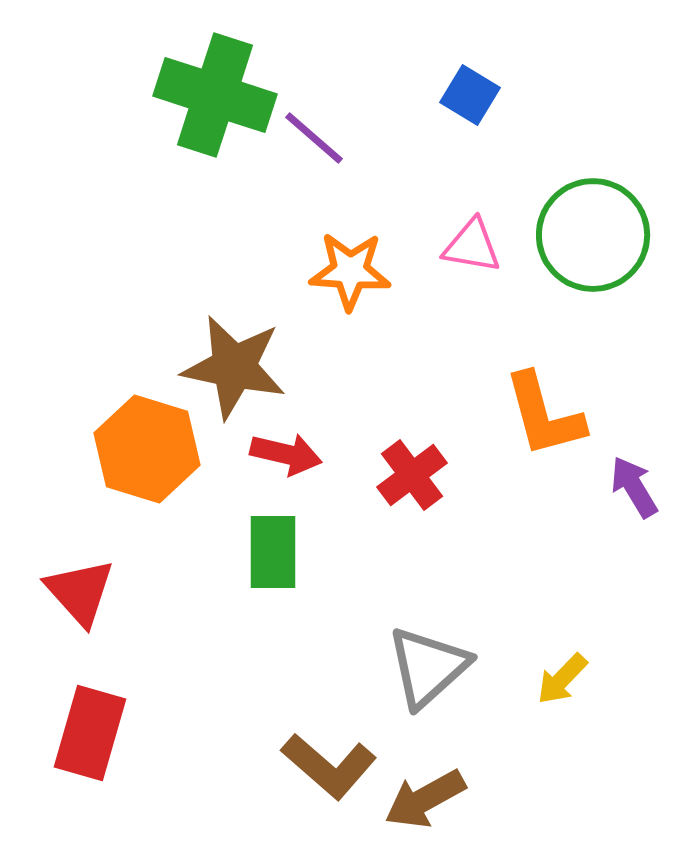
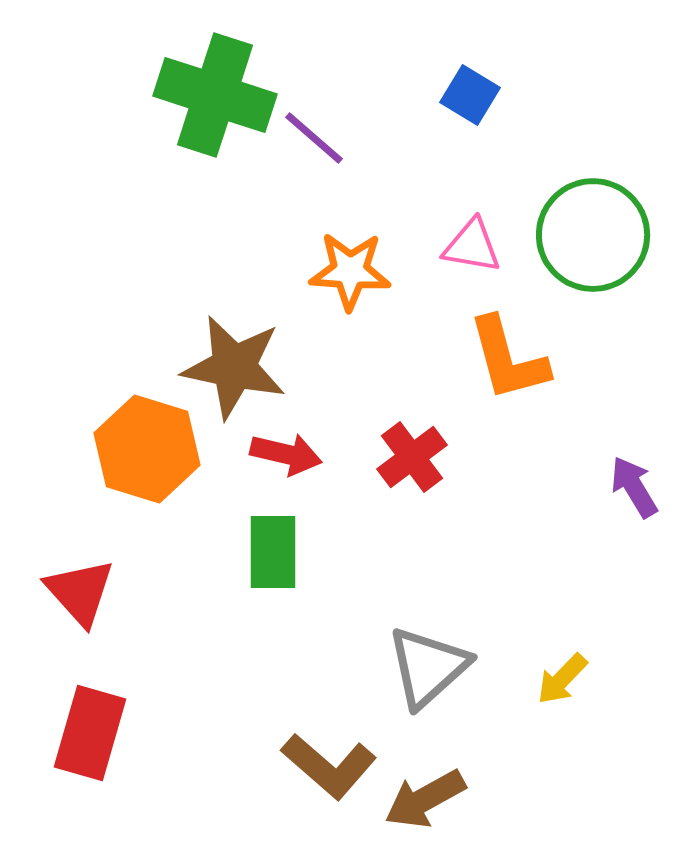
orange L-shape: moved 36 px left, 56 px up
red cross: moved 18 px up
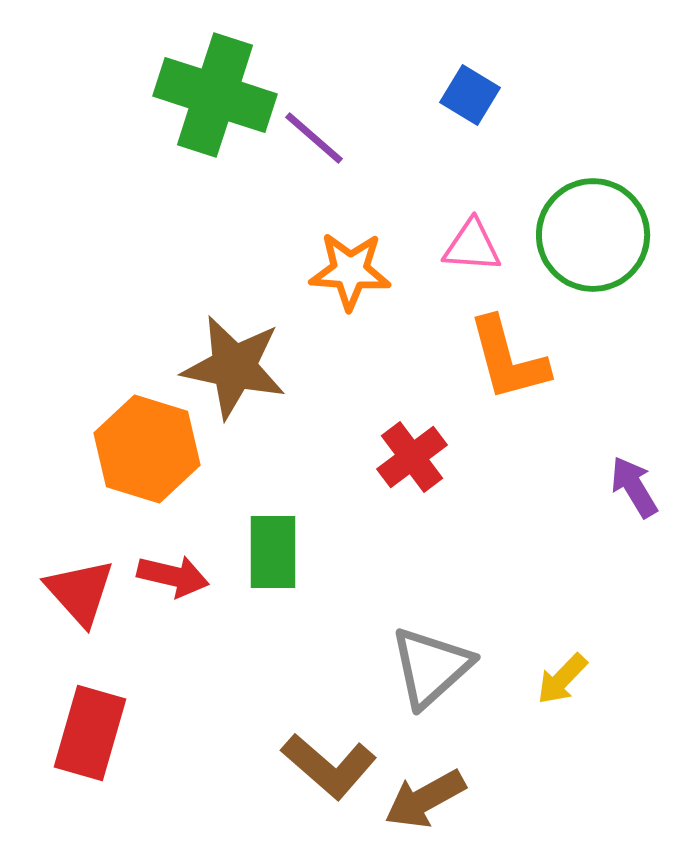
pink triangle: rotated 6 degrees counterclockwise
red arrow: moved 113 px left, 122 px down
gray triangle: moved 3 px right
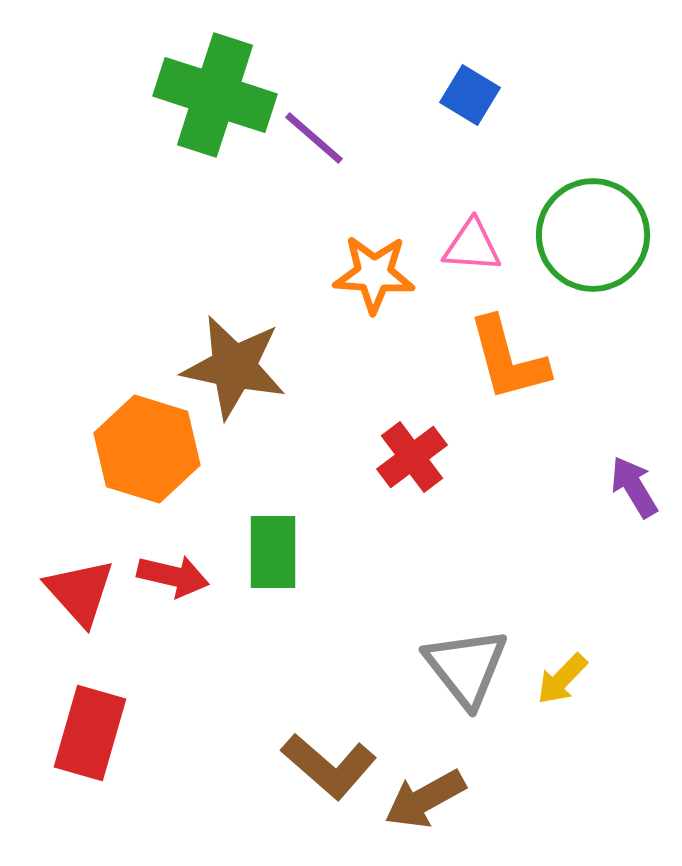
orange star: moved 24 px right, 3 px down
gray triangle: moved 35 px right; rotated 26 degrees counterclockwise
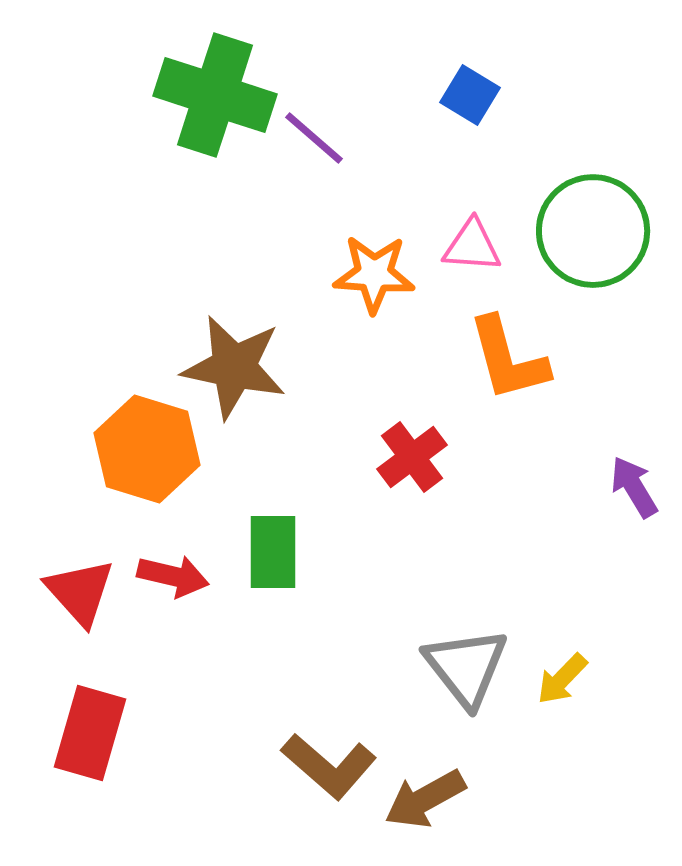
green circle: moved 4 px up
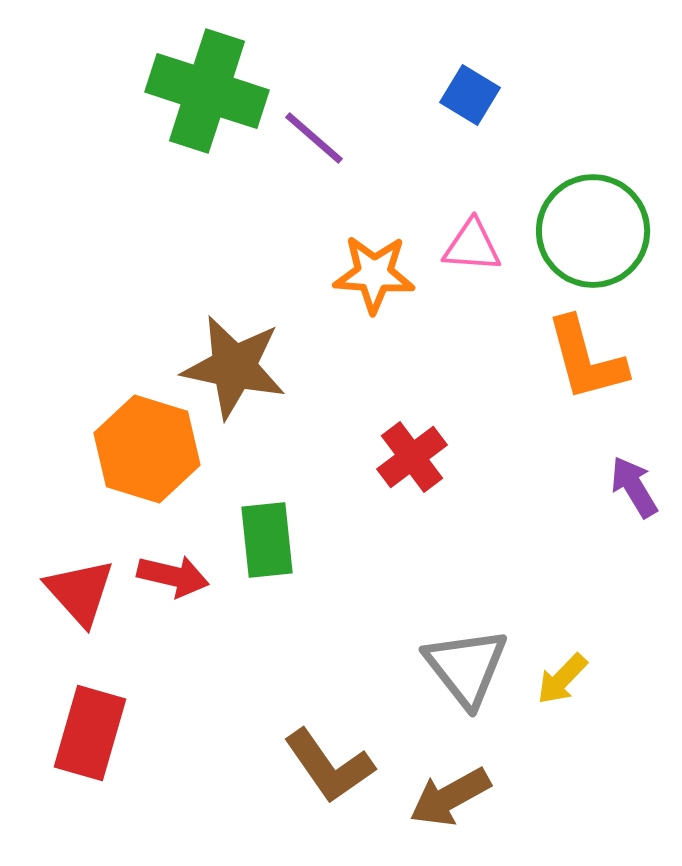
green cross: moved 8 px left, 4 px up
orange L-shape: moved 78 px right
green rectangle: moved 6 px left, 12 px up; rotated 6 degrees counterclockwise
brown L-shape: rotated 14 degrees clockwise
brown arrow: moved 25 px right, 2 px up
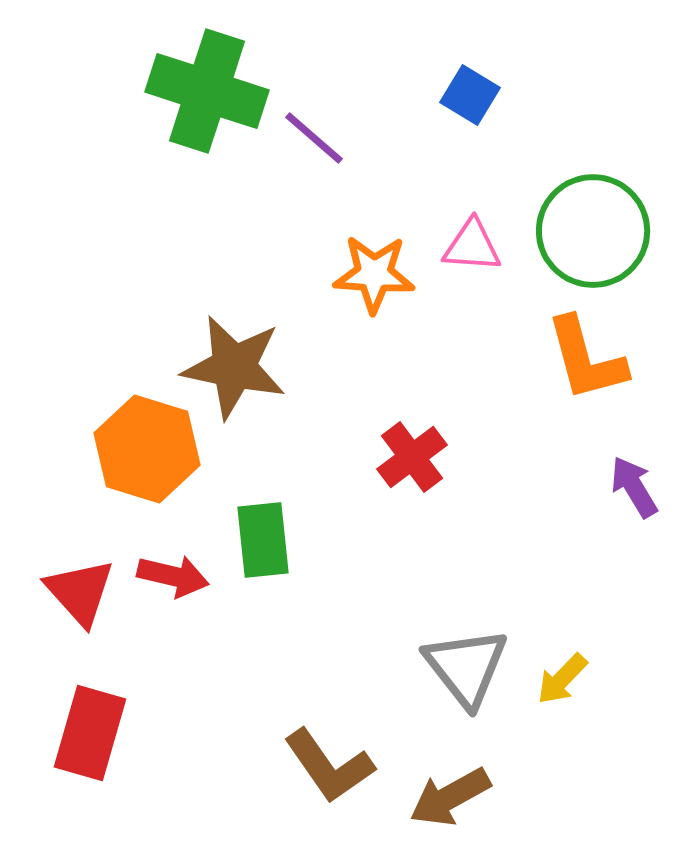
green rectangle: moved 4 px left
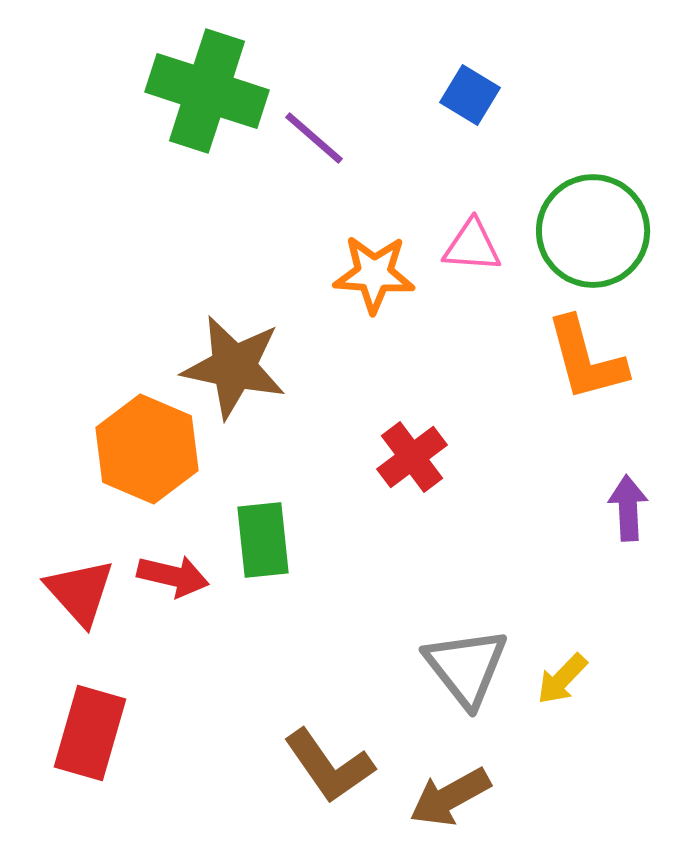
orange hexagon: rotated 6 degrees clockwise
purple arrow: moved 6 px left, 21 px down; rotated 28 degrees clockwise
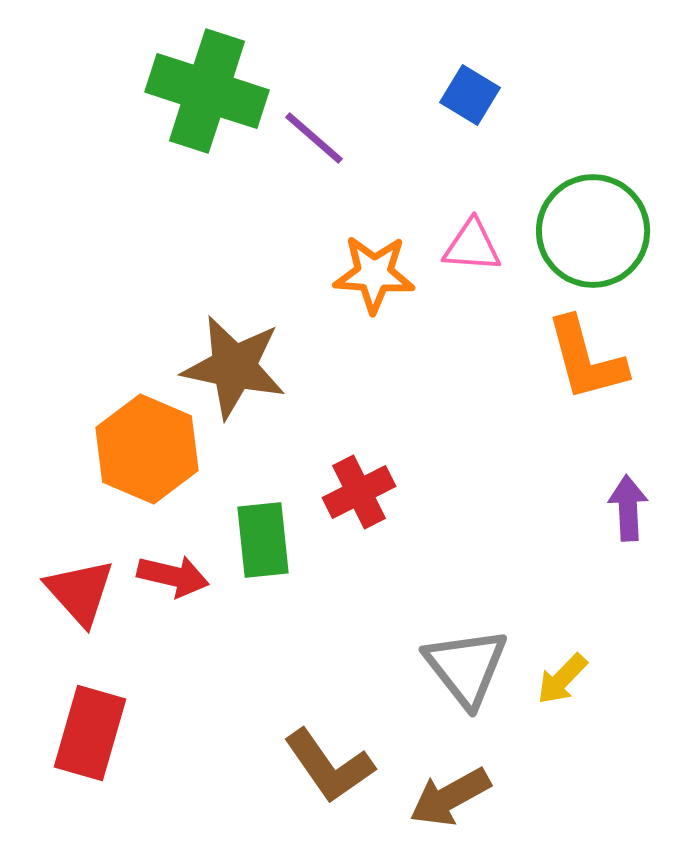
red cross: moved 53 px left, 35 px down; rotated 10 degrees clockwise
